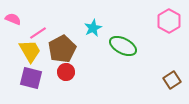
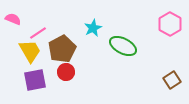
pink hexagon: moved 1 px right, 3 px down
purple square: moved 4 px right, 2 px down; rotated 25 degrees counterclockwise
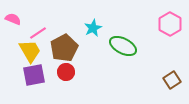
brown pentagon: moved 2 px right, 1 px up
purple square: moved 1 px left, 5 px up
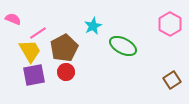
cyan star: moved 2 px up
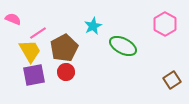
pink hexagon: moved 5 px left
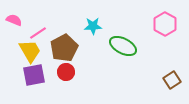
pink semicircle: moved 1 px right, 1 px down
cyan star: rotated 24 degrees clockwise
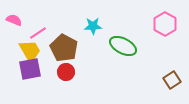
brown pentagon: rotated 16 degrees counterclockwise
purple square: moved 4 px left, 6 px up
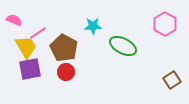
yellow trapezoid: moved 4 px left, 4 px up
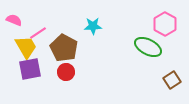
green ellipse: moved 25 px right, 1 px down
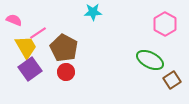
cyan star: moved 14 px up
green ellipse: moved 2 px right, 13 px down
purple square: rotated 25 degrees counterclockwise
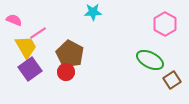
brown pentagon: moved 6 px right, 6 px down
